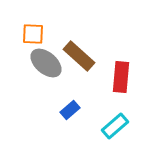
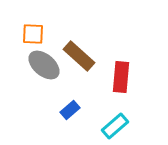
gray ellipse: moved 2 px left, 2 px down
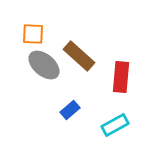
cyan rectangle: moved 1 px up; rotated 12 degrees clockwise
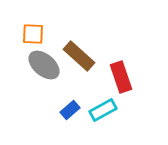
red rectangle: rotated 24 degrees counterclockwise
cyan rectangle: moved 12 px left, 15 px up
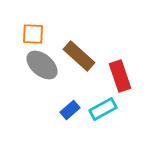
gray ellipse: moved 2 px left
red rectangle: moved 1 px left, 1 px up
cyan rectangle: moved 1 px up
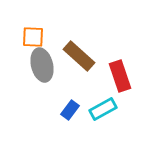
orange square: moved 3 px down
gray ellipse: rotated 36 degrees clockwise
blue rectangle: rotated 12 degrees counterclockwise
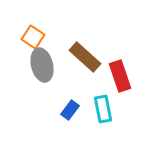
orange square: rotated 30 degrees clockwise
brown rectangle: moved 6 px right, 1 px down
cyan rectangle: rotated 72 degrees counterclockwise
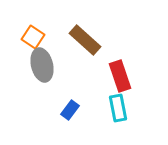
brown rectangle: moved 17 px up
cyan rectangle: moved 15 px right, 1 px up
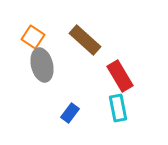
red rectangle: rotated 12 degrees counterclockwise
blue rectangle: moved 3 px down
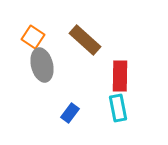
red rectangle: rotated 32 degrees clockwise
